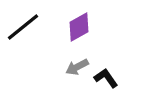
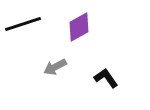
black line: moved 3 px up; rotated 21 degrees clockwise
gray arrow: moved 22 px left
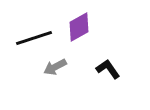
black line: moved 11 px right, 14 px down
black L-shape: moved 2 px right, 9 px up
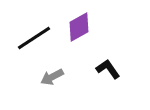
black line: rotated 15 degrees counterclockwise
gray arrow: moved 3 px left, 10 px down
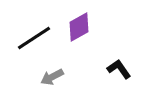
black L-shape: moved 11 px right
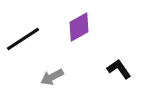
black line: moved 11 px left, 1 px down
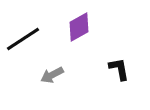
black L-shape: rotated 25 degrees clockwise
gray arrow: moved 2 px up
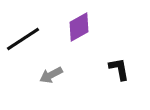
gray arrow: moved 1 px left
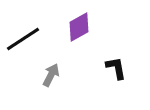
black L-shape: moved 3 px left, 1 px up
gray arrow: rotated 145 degrees clockwise
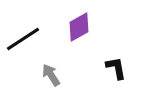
gray arrow: rotated 60 degrees counterclockwise
